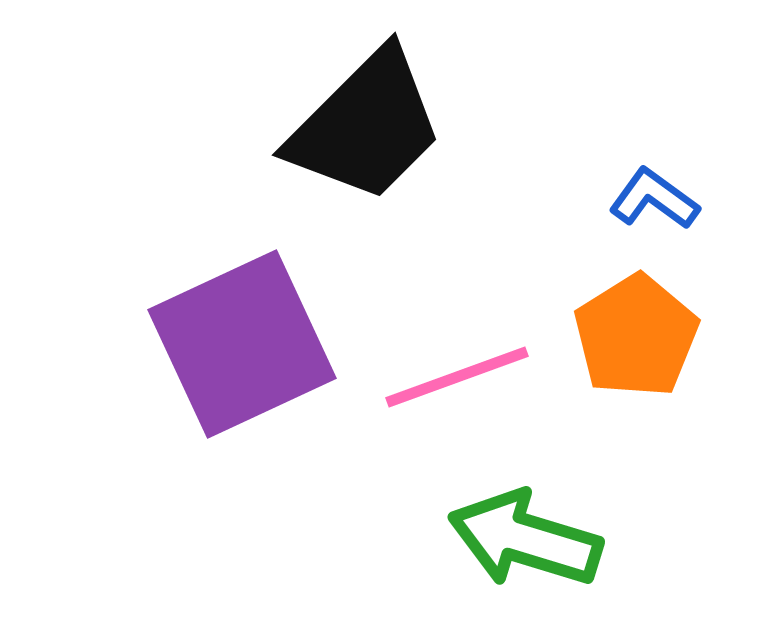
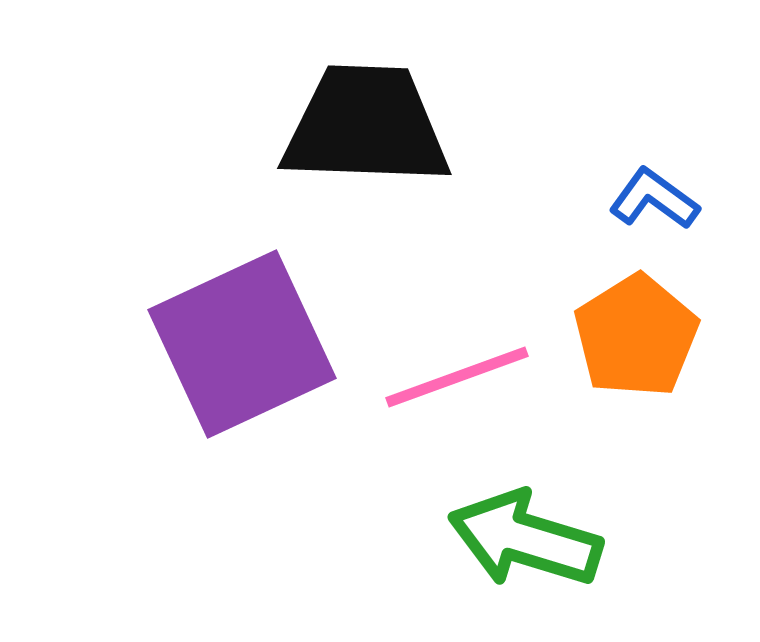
black trapezoid: rotated 133 degrees counterclockwise
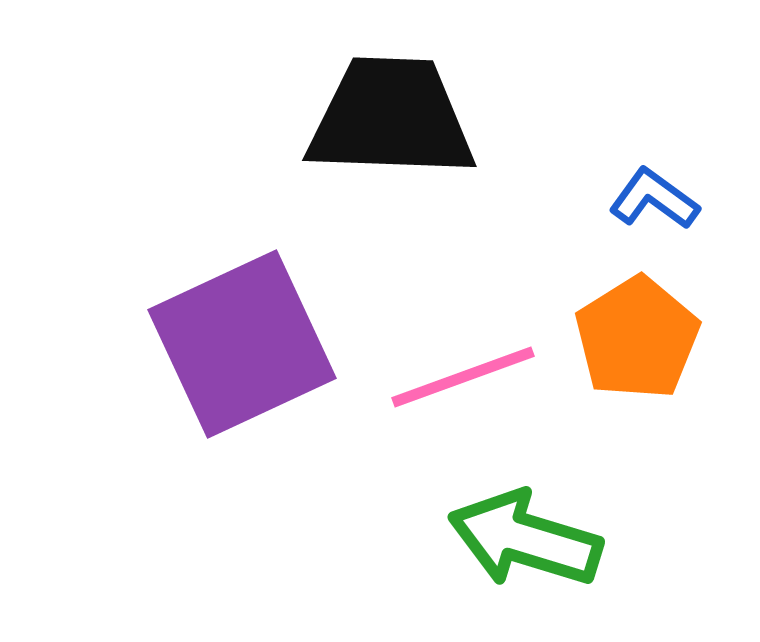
black trapezoid: moved 25 px right, 8 px up
orange pentagon: moved 1 px right, 2 px down
pink line: moved 6 px right
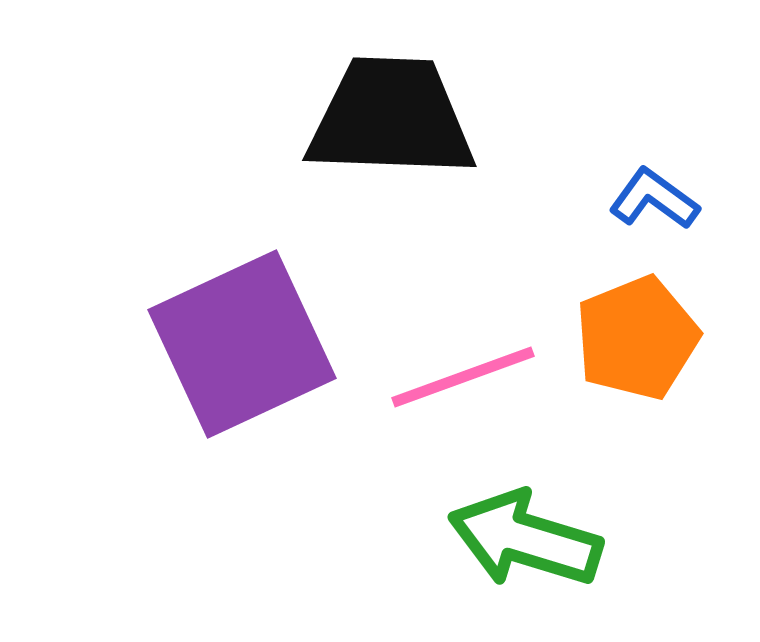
orange pentagon: rotated 10 degrees clockwise
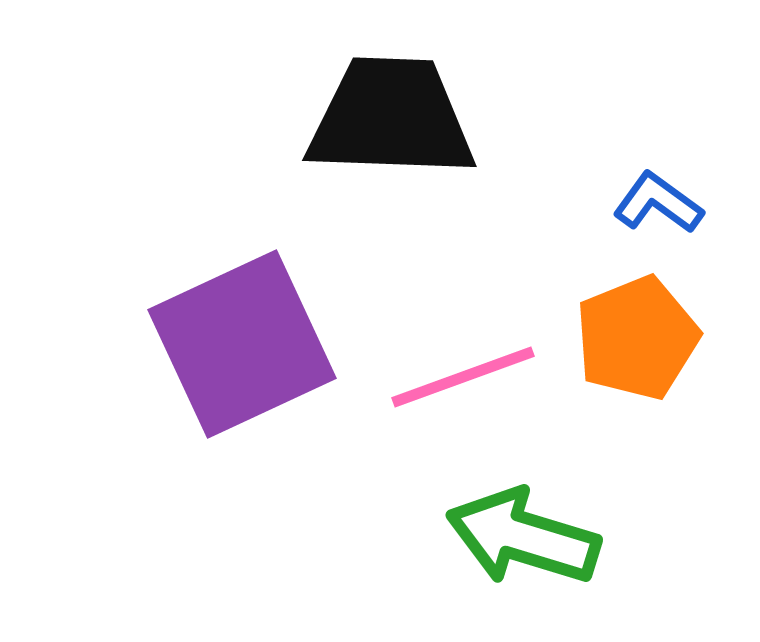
blue L-shape: moved 4 px right, 4 px down
green arrow: moved 2 px left, 2 px up
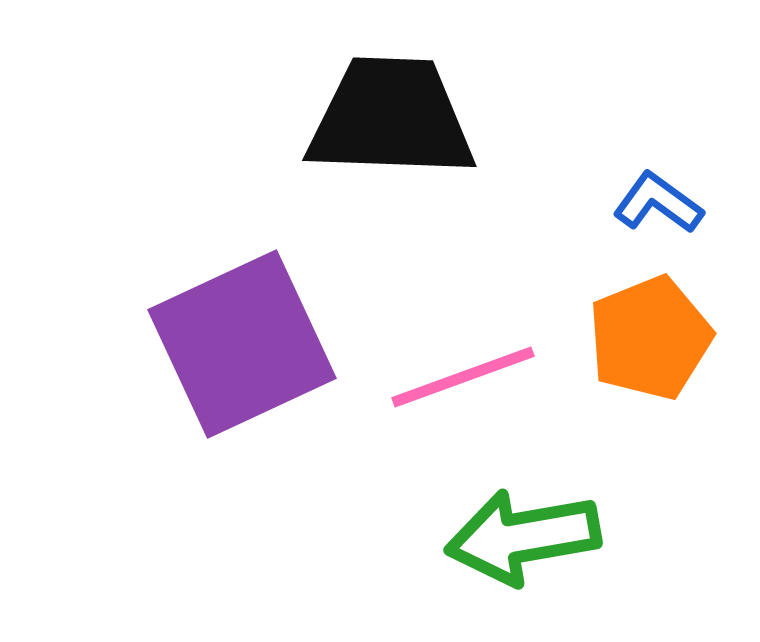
orange pentagon: moved 13 px right
green arrow: rotated 27 degrees counterclockwise
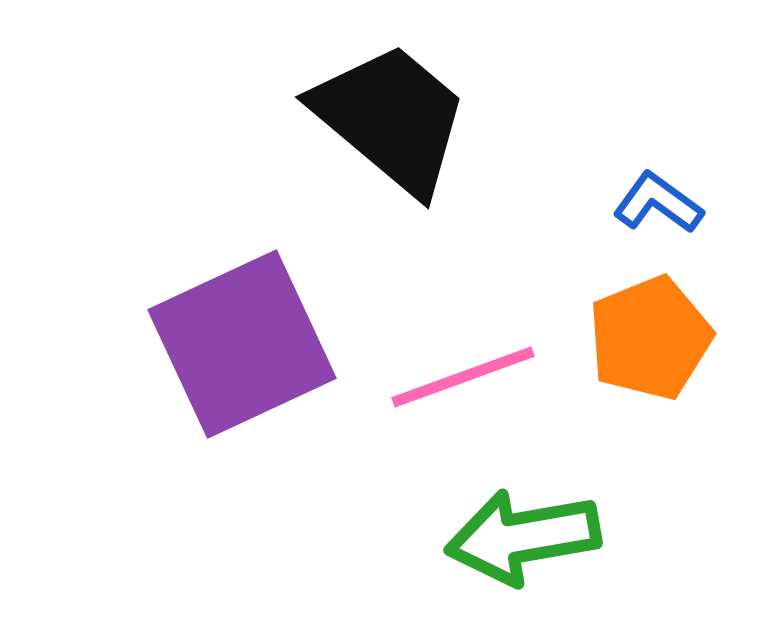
black trapezoid: rotated 38 degrees clockwise
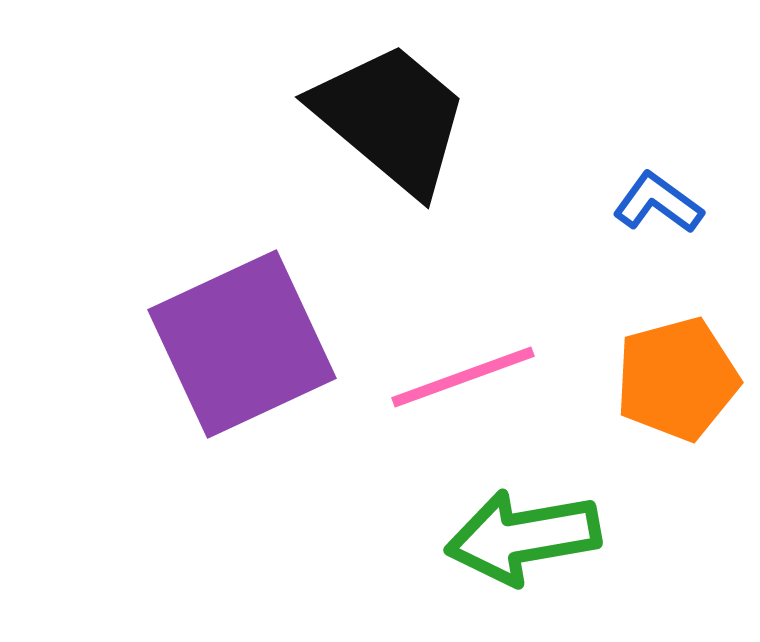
orange pentagon: moved 27 px right, 41 px down; rotated 7 degrees clockwise
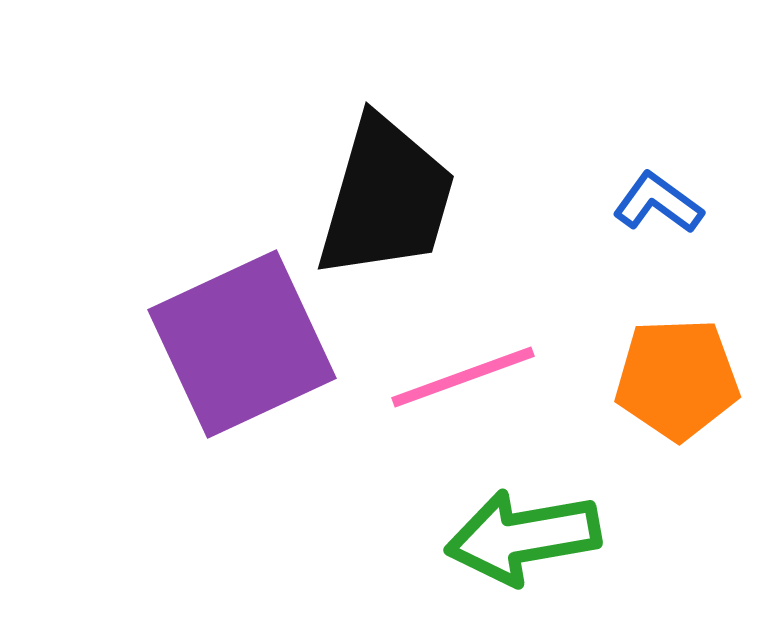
black trapezoid: moved 5 px left, 80 px down; rotated 66 degrees clockwise
orange pentagon: rotated 13 degrees clockwise
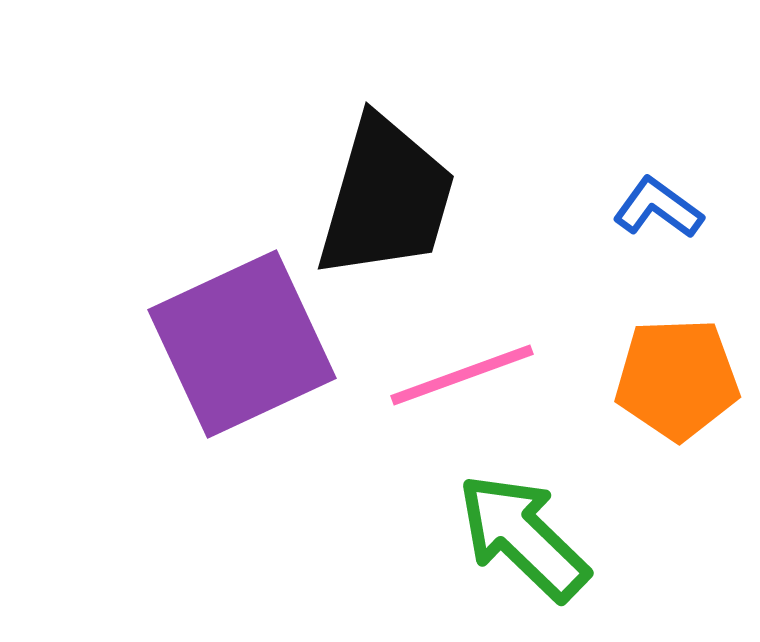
blue L-shape: moved 5 px down
pink line: moved 1 px left, 2 px up
green arrow: rotated 54 degrees clockwise
